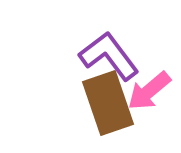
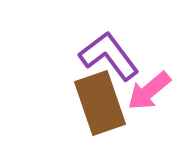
brown rectangle: moved 8 px left
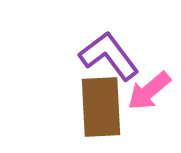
brown rectangle: moved 1 px right, 4 px down; rotated 16 degrees clockwise
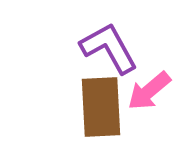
purple L-shape: moved 8 px up; rotated 8 degrees clockwise
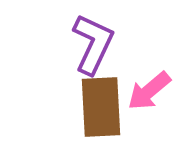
purple L-shape: moved 16 px left, 4 px up; rotated 54 degrees clockwise
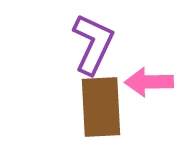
pink arrow: moved 9 px up; rotated 39 degrees clockwise
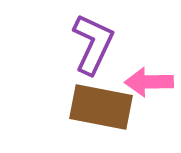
brown rectangle: rotated 76 degrees counterclockwise
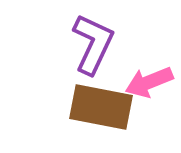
pink arrow: rotated 21 degrees counterclockwise
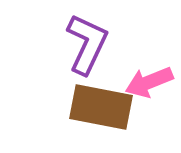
purple L-shape: moved 6 px left
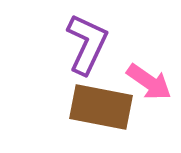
pink arrow: rotated 123 degrees counterclockwise
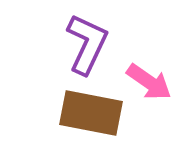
brown rectangle: moved 10 px left, 6 px down
